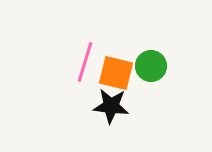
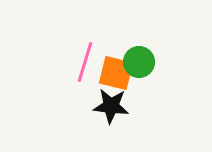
green circle: moved 12 px left, 4 px up
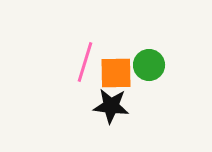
green circle: moved 10 px right, 3 px down
orange square: rotated 15 degrees counterclockwise
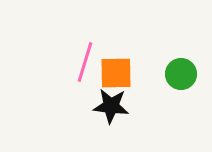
green circle: moved 32 px right, 9 px down
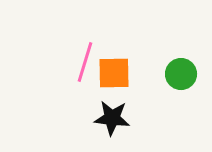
orange square: moved 2 px left
black star: moved 1 px right, 12 px down
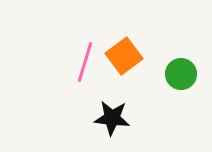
orange square: moved 10 px right, 17 px up; rotated 36 degrees counterclockwise
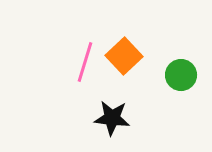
orange square: rotated 6 degrees counterclockwise
green circle: moved 1 px down
